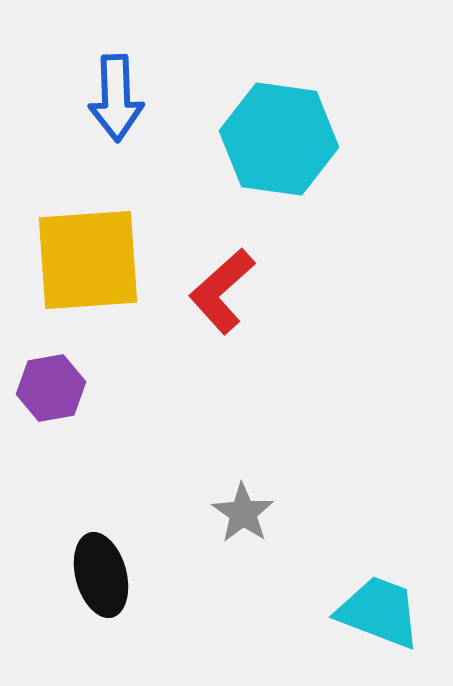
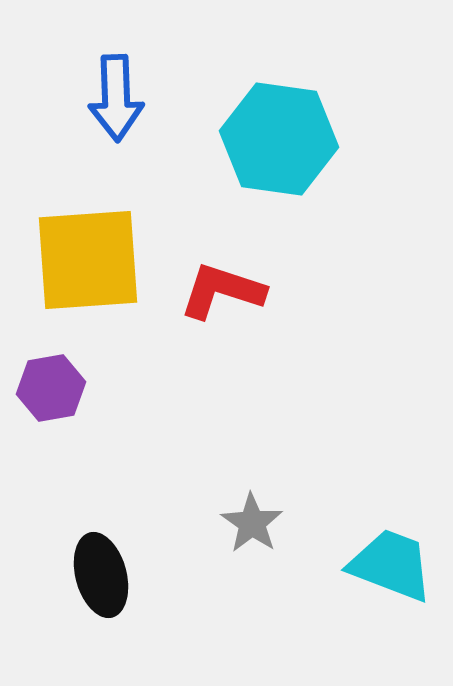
red L-shape: rotated 60 degrees clockwise
gray star: moved 9 px right, 10 px down
cyan trapezoid: moved 12 px right, 47 px up
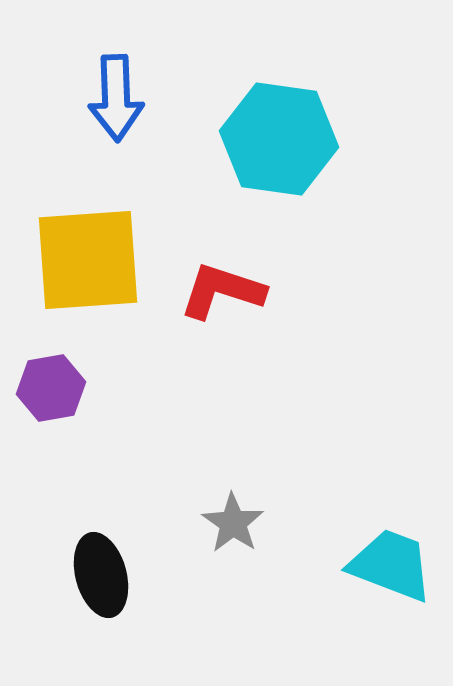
gray star: moved 19 px left
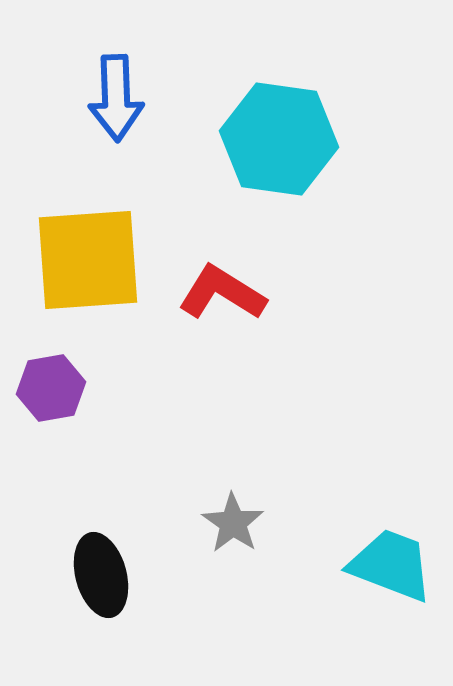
red L-shape: moved 2 px down; rotated 14 degrees clockwise
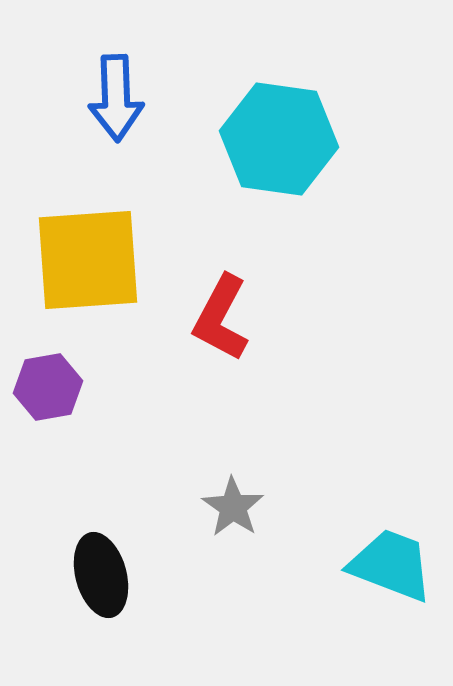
red L-shape: moved 1 px left, 25 px down; rotated 94 degrees counterclockwise
purple hexagon: moved 3 px left, 1 px up
gray star: moved 16 px up
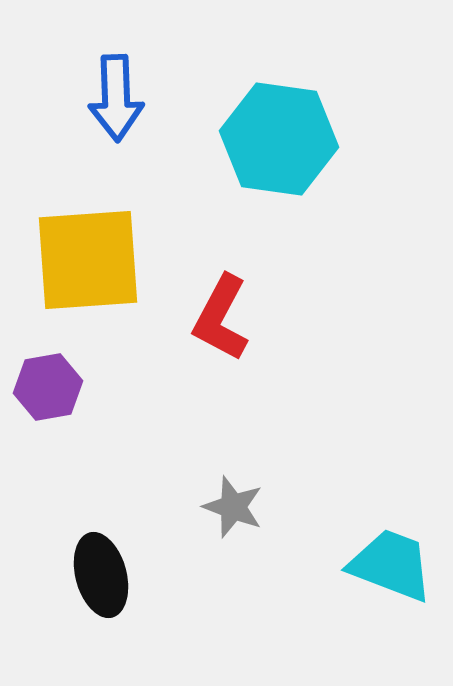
gray star: rotated 14 degrees counterclockwise
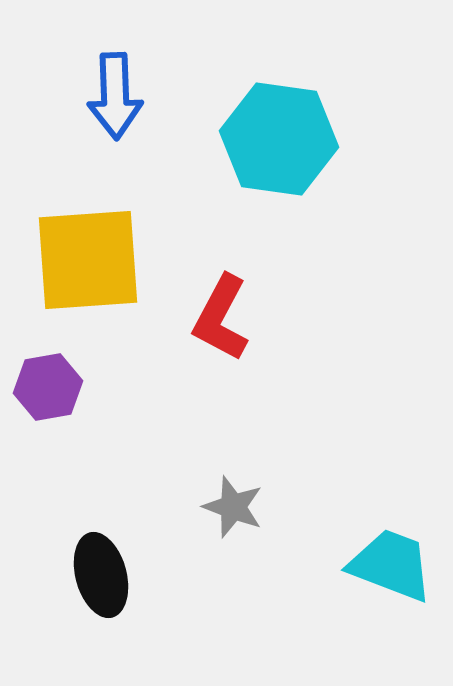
blue arrow: moved 1 px left, 2 px up
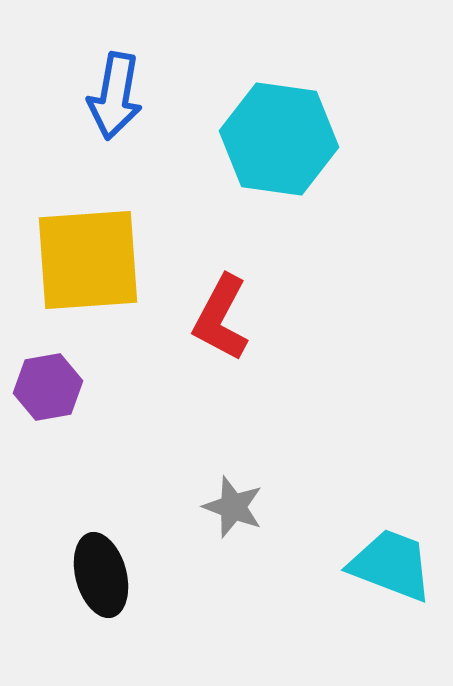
blue arrow: rotated 12 degrees clockwise
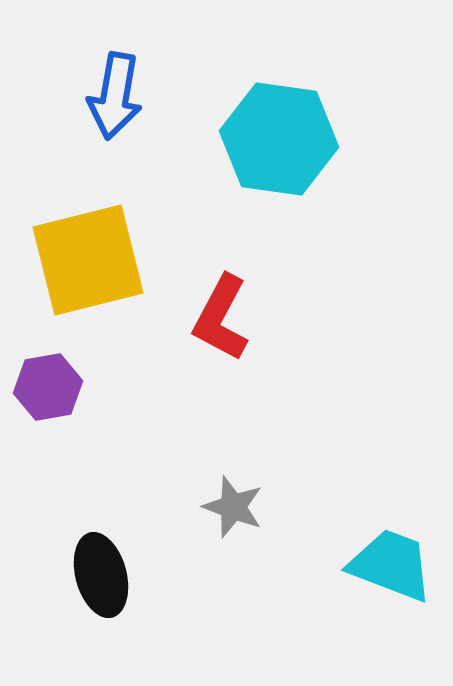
yellow square: rotated 10 degrees counterclockwise
